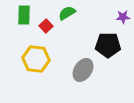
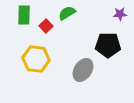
purple star: moved 3 px left, 3 px up
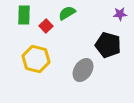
black pentagon: rotated 15 degrees clockwise
yellow hexagon: rotated 8 degrees clockwise
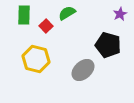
purple star: rotated 24 degrees counterclockwise
gray ellipse: rotated 15 degrees clockwise
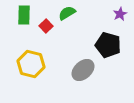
yellow hexagon: moved 5 px left, 5 px down
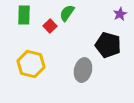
green semicircle: rotated 24 degrees counterclockwise
red square: moved 4 px right
gray ellipse: rotated 35 degrees counterclockwise
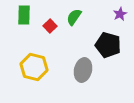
green semicircle: moved 7 px right, 4 px down
yellow hexagon: moved 3 px right, 3 px down
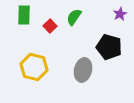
black pentagon: moved 1 px right, 2 px down
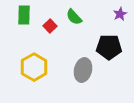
green semicircle: rotated 78 degrees counterclockwise
black pentagon: rotated 15 degrees counterclockwise
yellow hexagon: rotated 16 degrees clockwise
